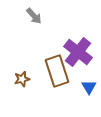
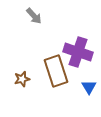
purple cross: rotated 20 degrees counterclockwise
brown rectangle: moved 1 px left
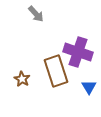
gray arrow: moved 2 px right, 2 px up
brown star: rotated 28 degrees counterclockwise
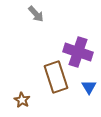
brown rectangle: moved 6 px down
brown star: moved 21 px down
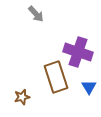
brown star: moved 3 px up; rotated 28 degrees clockwise
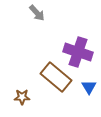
gray arrow: moved 1 px right, 1 px up
brown rectangle: rotated 32 degrees counterclockwise
brown star: rotated 14 degrees clockwise
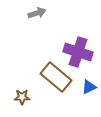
gray arrow: rotated 66 degrees counterclockwise
blue triangle: rotated 35 degrees clockwise
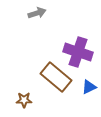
brown star: moved 2 px right, 3 px down
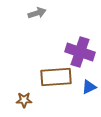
purple cross: moved 2 px right
brown rectangle: rotated 44 degrees counterclockwise
